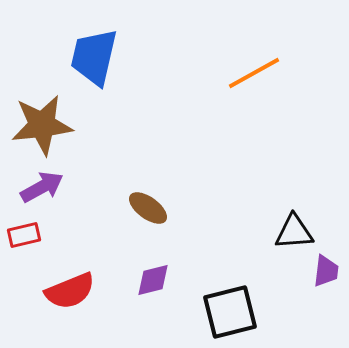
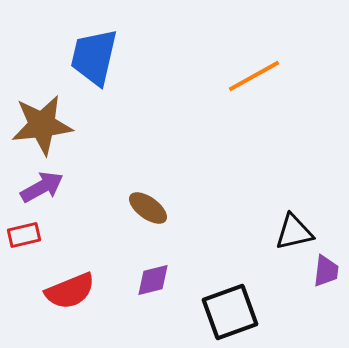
orange line: moved 3 px down
black triangle: rotated 9 degrees counterclockwise
black square: rotated 6 degrees counterclockwise
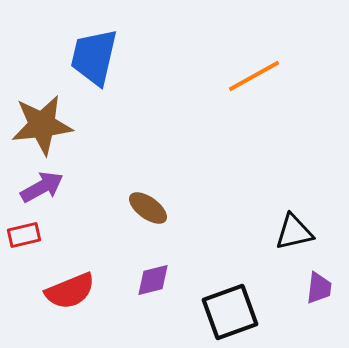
purple trapezoid: moved 7 px left, 17 px down
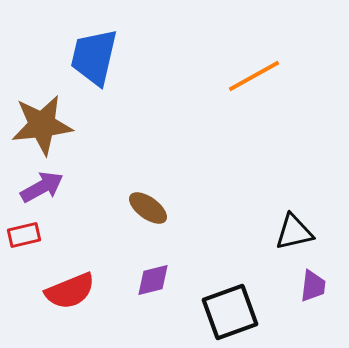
purple trapezoid: moved 6 px left, 2 px up
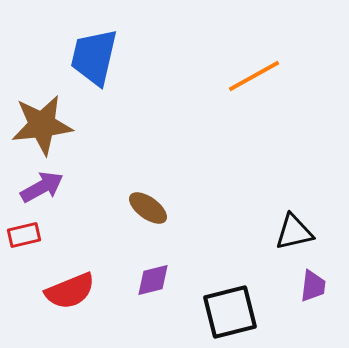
black square: rotated 6 degrees clockwise
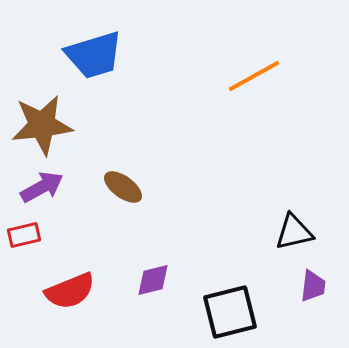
blue trapezoid: moved 2 px up; rotated 120 degrees counterclockwise
brown ellipse: moved 25 px left, 21 px up
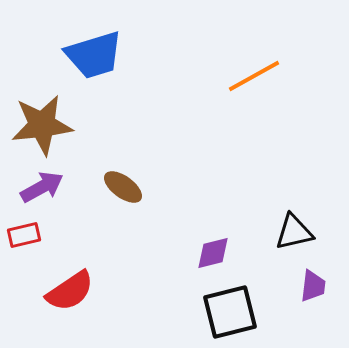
purple diamond: moved 60 px right, 27 px up
red semicircle: rotated 12 degrees counterclockwise
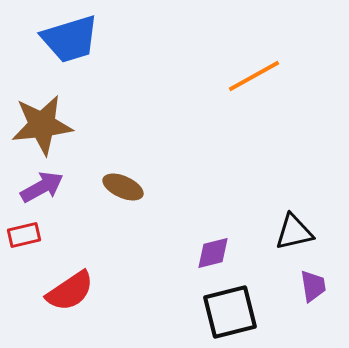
blue trapezoid: moved 24 px left, 16 px up
brown ellipse: rotated 12 degrees counterclockwise
purple trapezoid: rotated 16 degrees counterclockwise
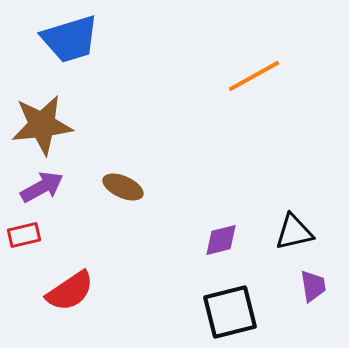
purple diamond: moved 8 px right, 13 px up
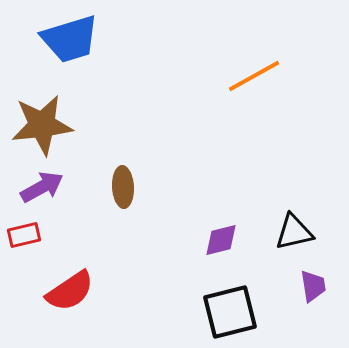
brown ellipse: rotated 63 degrees clockwise
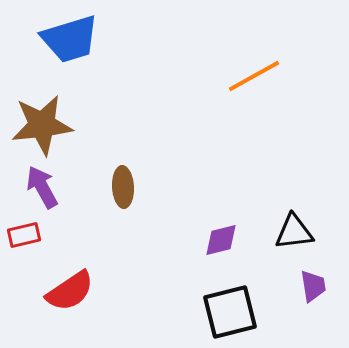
purple arrow: rotated 90 degrees counterclockwise
black triangle: rotated 6 degrees clockwise
